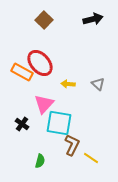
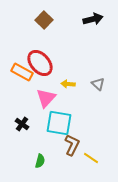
pink triangle: moved 2 px right, 6 px up
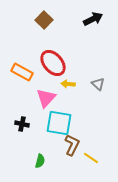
black arrow: rotated 12 degrees counterclockwise
red ellipse: moved 13 px right
black cross: rotated 24 degrees counterclockwise
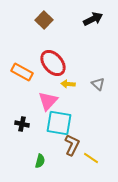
pink triangle: moved 2 px right, 3 px down
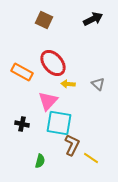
brown square: rotated 18 degrees counterclockwise
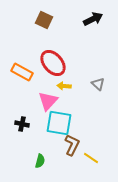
yellow arrow: moved 4 px left, 2 px down
